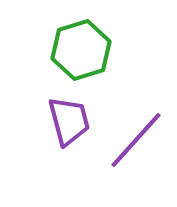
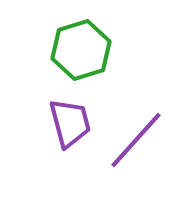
purple trapezoid: moved 1 px right, 2 px down
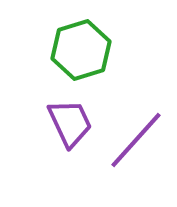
purple trapezoid: rotated 10 degrees counterclockwise
